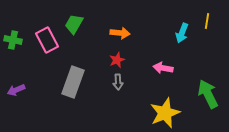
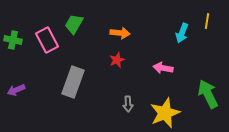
gray arrow: moved 10 px right, 22 px down
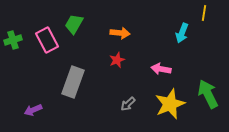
yellow line: moved 3 px left, 8 px up
green cross: rotated 30 degrees counterclockwise
pink arrow: moved 2 px left, 1 px down
purple arrow: moved 17 px right, 20 px down
gray arrow: rotated 49 degrees clockwise
yellow star: moved 5 px right, 9 px up
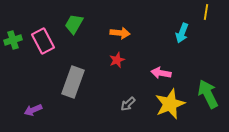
yellow line: moved 2 px right, 1 px up
pink rectangle: moved 4 px left, 1 px down
pink arrow: moved 4 px down
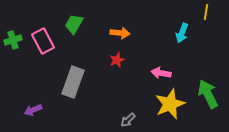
gray arrow: moved 16 px down
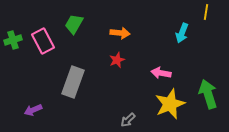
green arrow: rotated 8 degrees clockwise
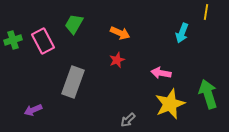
orange arrow: rotated 18 degrees clockwise
